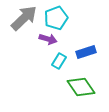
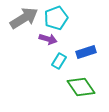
gray arrow: rotated 12 degrees clockwise
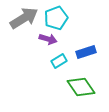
cyan rectangle: rotated 28 degrees clockwise
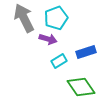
gray arrow: rotated 84 degrees counterclockwise
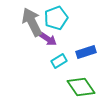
gray arrow: moved 8 px right, 4 px down
purple arrow: rotated 18 degrees clockwise
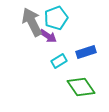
purple arrow: moved 3 px up
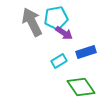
cyan pentagon: rotated 10 degrees clockwise
purple arrow: moved 16 px right, 3 px up
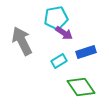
gray arrow: moved 10 px left, 19 px down
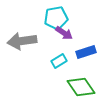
gray arrow: rotated 72 degrees counterclockwise
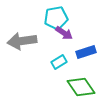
cyan rectangle: moved 1 px down
